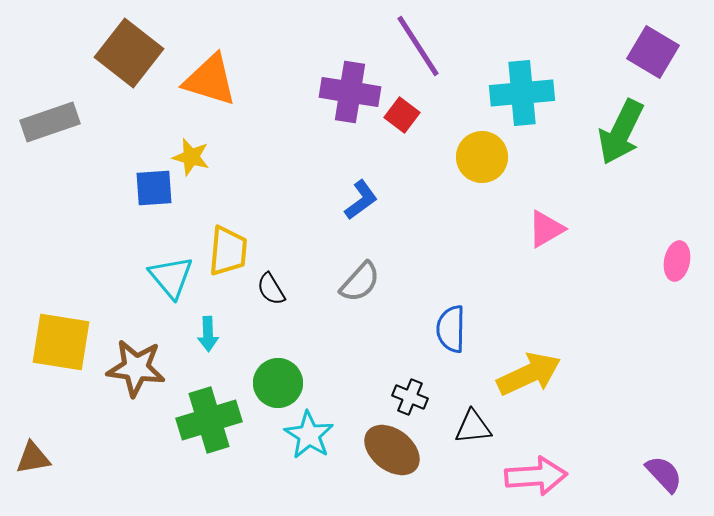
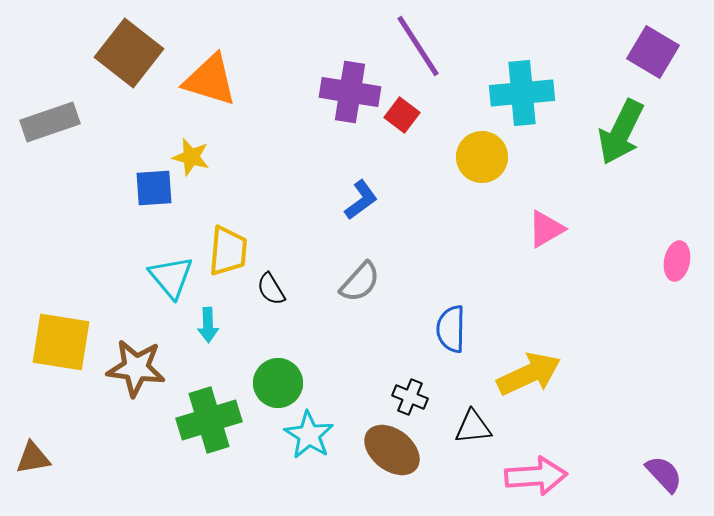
cyan arrow: moved 9 px up
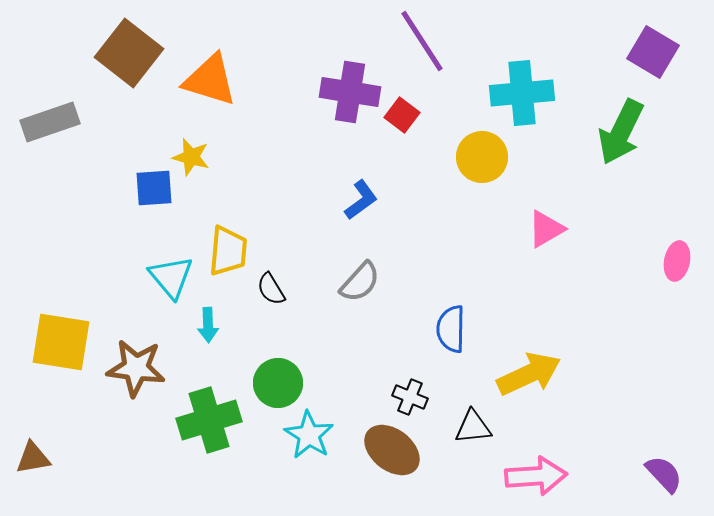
purple line: moved 4 px right, 5 px up
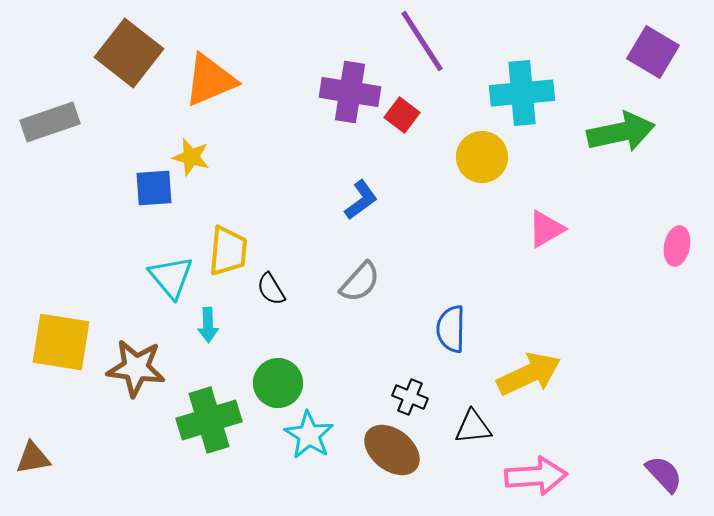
orange triangle: rotated 40 degrees counterclockwise
green arrow: rotated 128 degrees counterclockwise
pink ellipse: moved 15 px up
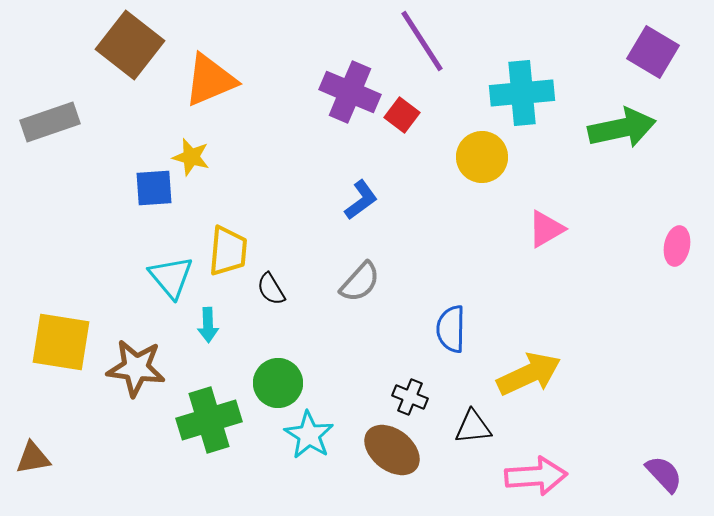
brown square: moved 1 px right, 8 px up
purple cross: rotated 14 degrees clockwise
green arrow: moved 1 px right, 4 px up
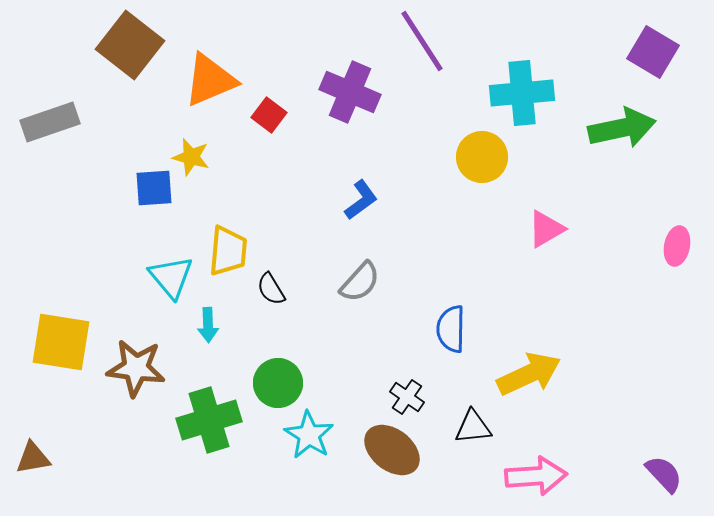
red square: moved 133 px left
black cross: moved 3 px left; rotated 12 degrees clockwise
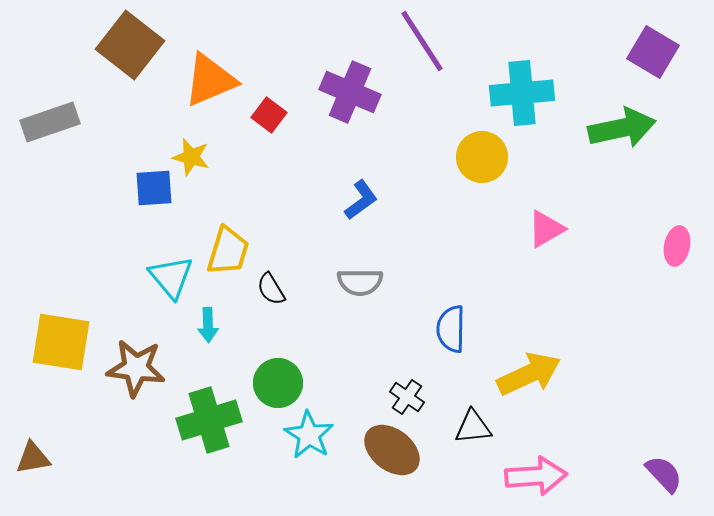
yellow trapezoid: rotated 12 degrees clockwise
gray semicircle: rotated 48 degrees clockwise
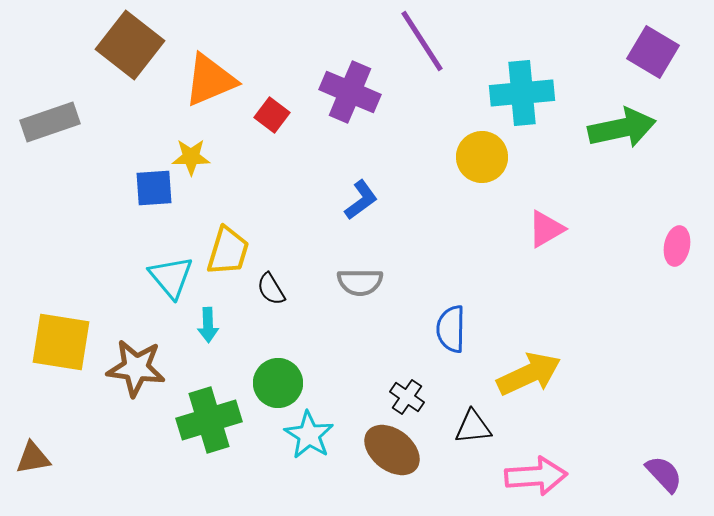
red square: moved 3 px right
yellow star: rotated 15 degrees counterclockwise
